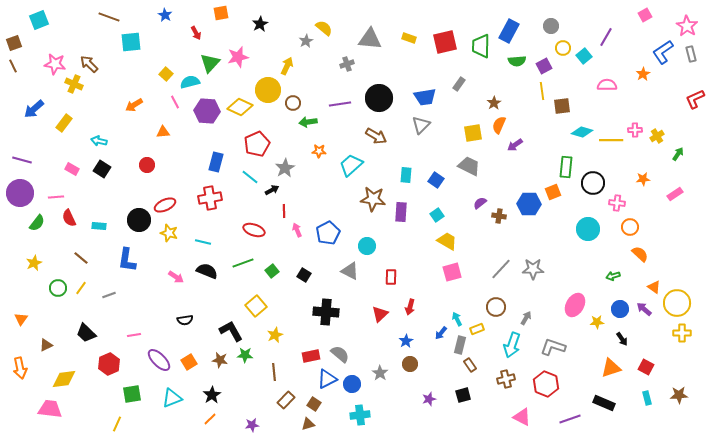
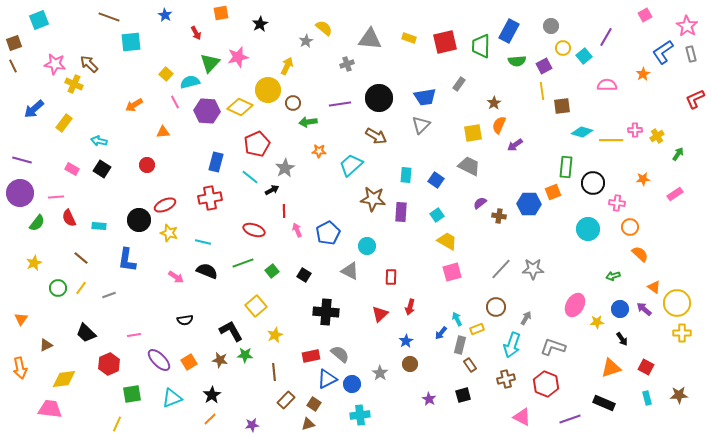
purple star at (429, 399): rotated 24 degrees counterclockwise
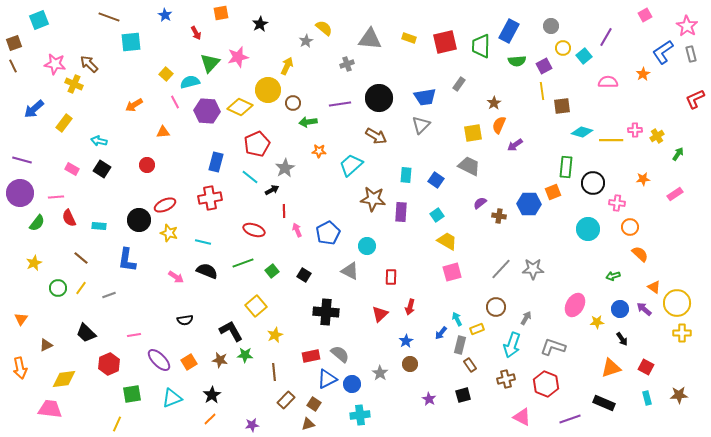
pink semicircle at (607, 85): moved 1 px right, 3 px up
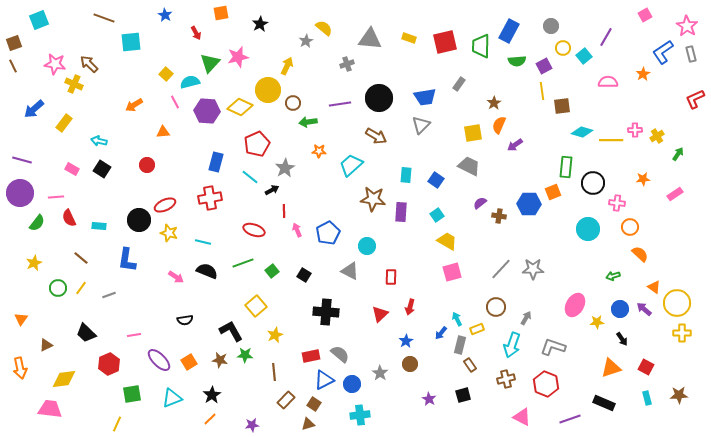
brown line at (109, 17): moved 5 px left, 1 px down
blue triangle at (327, 379): moved 3 px left, 1 px down
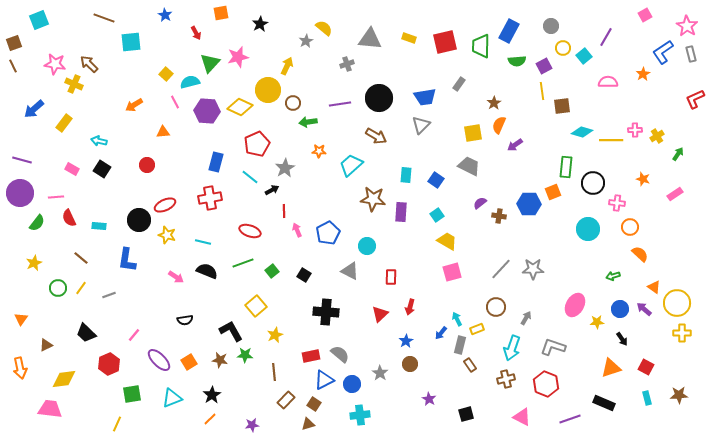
orange star at (643, 179): rotated 24 degrees clockwise
red ellipse at (254, 230): moved 4 px left, 1 px down
yellow star at (169, 233): moved 2 px left, 2 px down
pink line at (134, 335): rotated 40 degrees counterclockwise
cyan arrow at (512, 345): moved 3 px down
black square at (463, 395): moved 3 px right, 19 px down
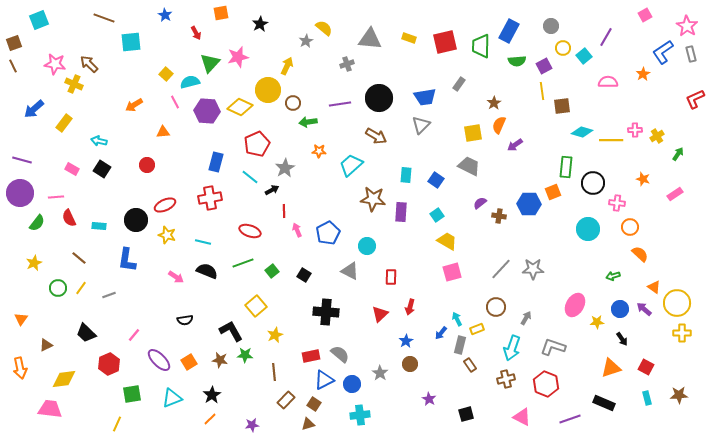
black circle at (139, 220): moved 3 px left
brown line at (81, 258): moved 2 px left
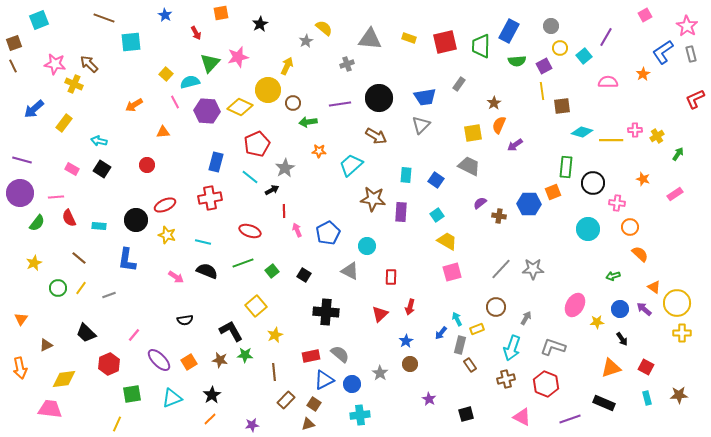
yellow circle at (563, 48): moved 3 px left
